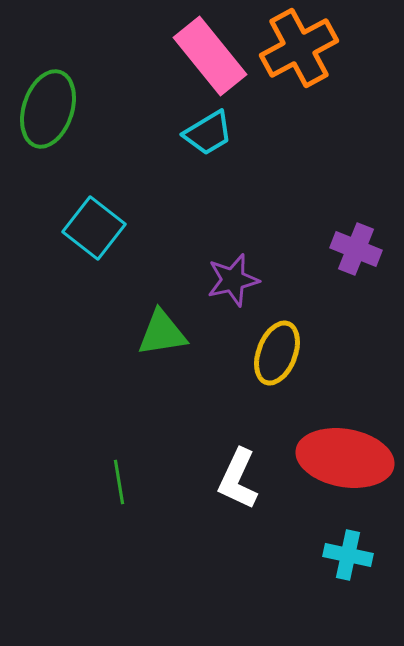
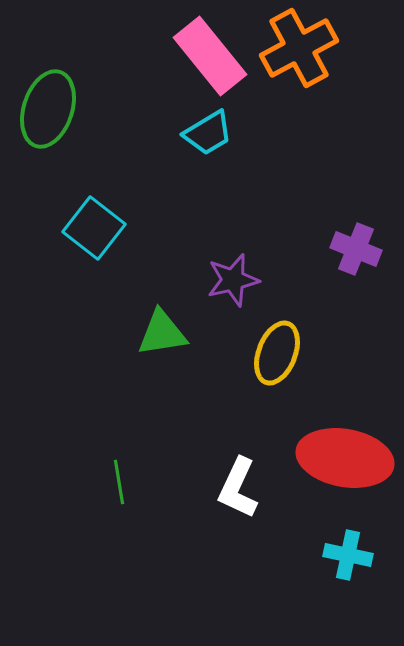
white L-shape: moved 9 px down
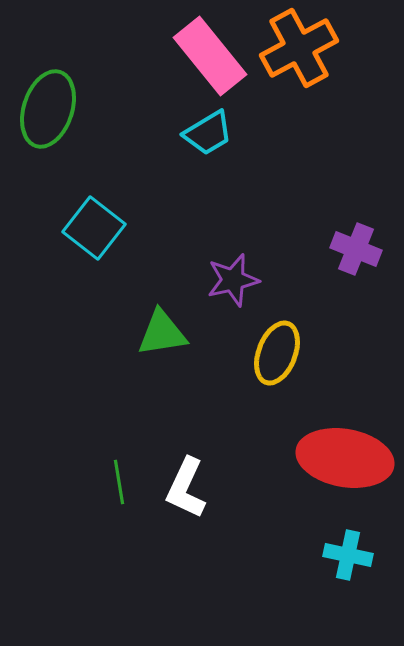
white L-shape: moved 52 px left
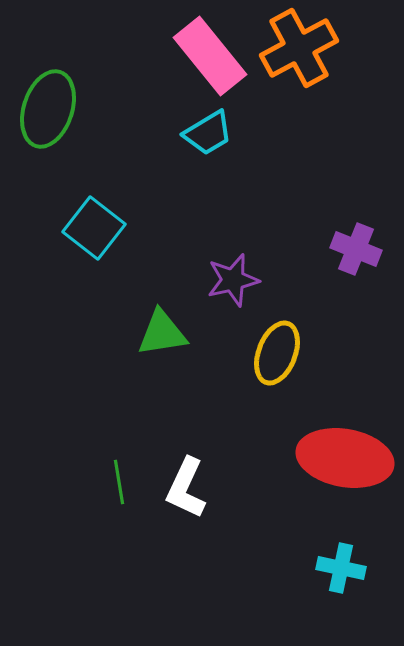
cyan cross: moved 7 px left, 13 px down
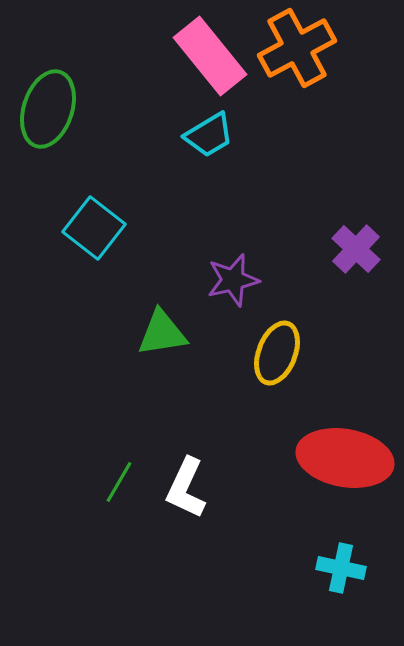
orange cross: moved 2 px left
cyan trapezoid: moved 1 px right, 2 px down
purple cross: rotated 21 degrees clockwise
green line: rotated 39 degrees clockwise
